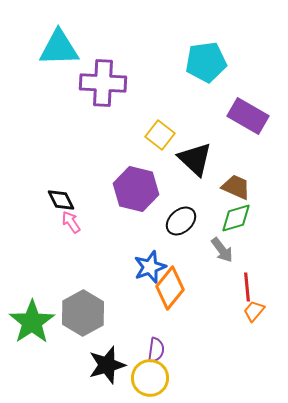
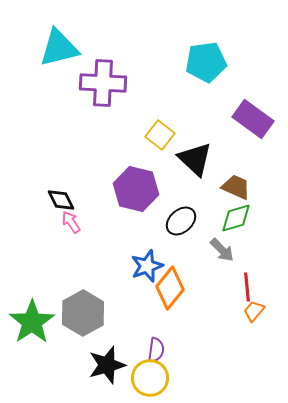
cyan triangle: rotated 12 degrees counterclockwise
purple rectangle: moved 5 px right, 3 px down; rotated 6 degrees clockwise
gray arrow: rotated 8 degrees counterclockwise
blue star: moved 3 px left, 1 px up
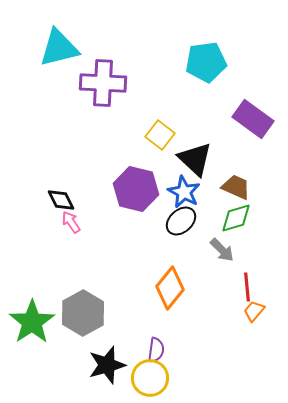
blue star: moved 37 px right, 74 px up; rotated 24 degrees counterclockwise
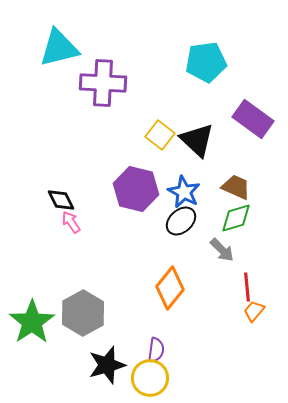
black triangle: moved 2 px right, 19 px up
